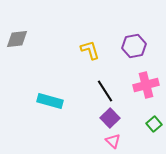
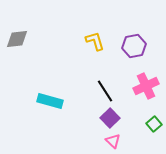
yellow L-shape: moved 5 px right, 9 px up
pink cross: moved 1 px down; rotated 10 degrees counterclockwise
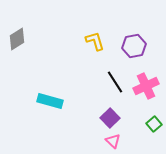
gray diamond: rotated 25 degrees counterclockwise
black line: moved 10 px right, 9 px up
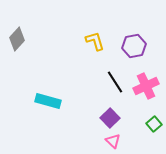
gray diamond: rotated 15 degrees counterclockwise
cyan rectangle: moved 2 px left
